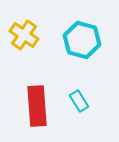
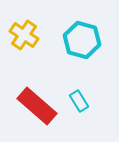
red rectangle: rotated 45 degrees counterclockwise
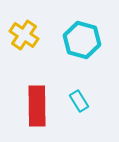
red rectangle: rotated 48 degrees clockwise
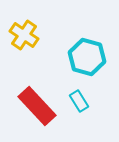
cyan hexagon: moved 5 px right, 17 px down
red rectangle: rotated 42 degrees counterclockwise
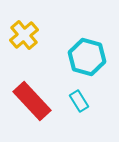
yellow cross: rotated 16 degrees clockwise
red rectangle: moved 5 px left, 5 px up
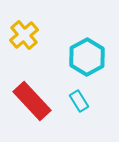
cyan hexagon: rotated 15 degrees clockwise
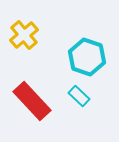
cyan hexagon: rotated 12 degrees counterclockwise
cyan rectangle: moved 5 px up; rotated 15 degrees counterclockwise
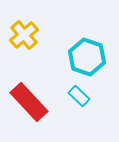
red rectangle: moved 3 px left, 1 px down
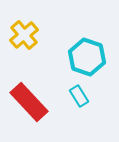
cyan rectangle: rotated 15 degrees clockwise
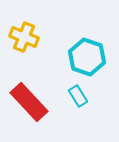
yellow cross: moved 2 px down; rotated 28 degrees counterclockwise
cyan rectangle: moved 1 px left
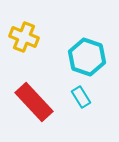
cyan rectangle: moved 3 px right, 1 px down
red rectangle: moved 5 px right
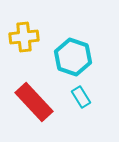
yellow cross: rotated 28 degrees counterclockwise
cyan hexagon: moved 14 px left
